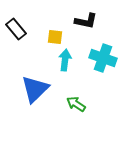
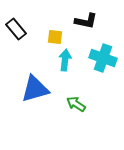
blue triangle: rotated 28 degrees clockwise
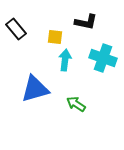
black L-shape: moved 1 px down
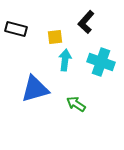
black L-shape: rotated 120 degrees clockwise
black rectangle: rotated 35 degrees counterclockwise
yellow square: rotated 14 degrees counterclockwise
cyan cross: moved 2 px left, 4 px down
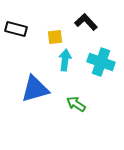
black L-shape: rotated 95 degrees clockwise
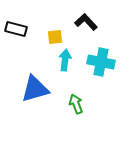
cyan cross: rotated 8 degrees counterclockwise
green arrow: rotated 36 degrees clockwise
